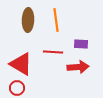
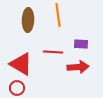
orange line: moved 2 px right, 5 px up
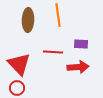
red triangle: moved 2 px left; rotated 15 degrees clockwise
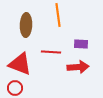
brown ellipse: moved 2 px left, 5 px down
red line: moved 2 px left
red triangle: moved 1 px right; rotated 25 degrees counterclockwise
red circle: moved 2 px left
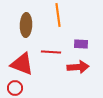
red triangle: moved 2 px right
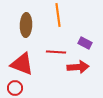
purple rectangle: moved 4 px right, 1 px up; rotated 24 degrees clockwise
red line: moved 5 px right
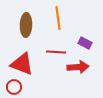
orange line: moved 3 px down
red circle: moved 1 px left, 1 px up
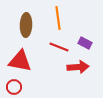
red line: moved 3 px right, 5 px up; rotated 18 degrees clockwise
red triangle: moved 2 px left, 3 px up; rotated 10 degrees counterclockwise
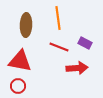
red arrow: moved 1 px left, 1 px down
red circle: moved 4 px right, 1 px up
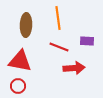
purple rectangle: moved 2 px right, 2 px up; rotated 24 degrees counterclockwise
red arrow: moved 3 px left
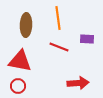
purple rectangle: moved 2 px up
red arrow: moved 4 px right, 15 px down
